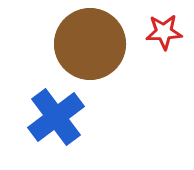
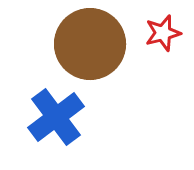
red star: moved 1 px left, 1 px down; rotated 12 degrees counterclockwise
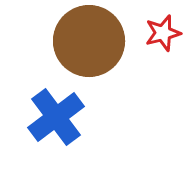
brown circle: moved 1 px left, 3 px up
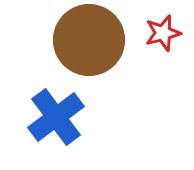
brown circle: moved 1 px up
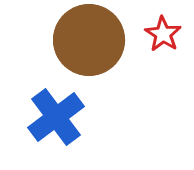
red star: moved 1 px down; rotated 24 degrees counterclockwise
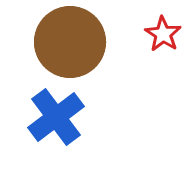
brown circle: moved 19 px left, 2 px down
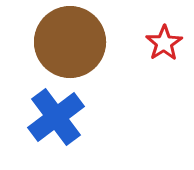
red star: moved 1 px right, 9 px down; rotated 6 degrees clockwise
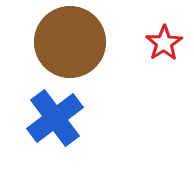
blue cross: moved 1 px left, 1 px down
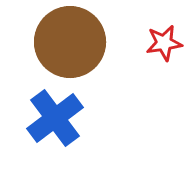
red star: rotated 24 degrees clockwise
